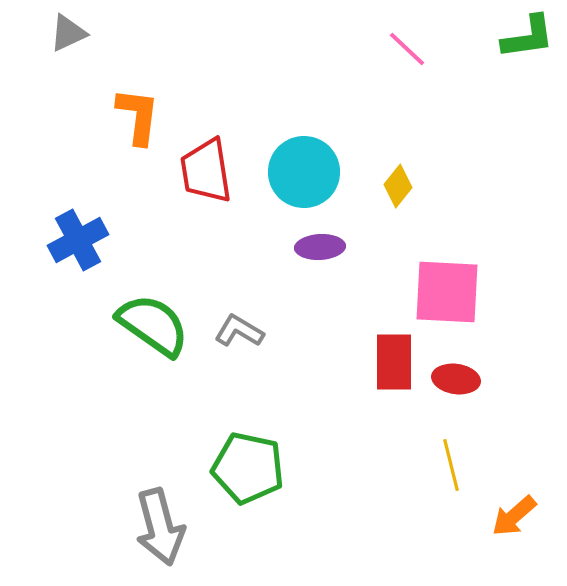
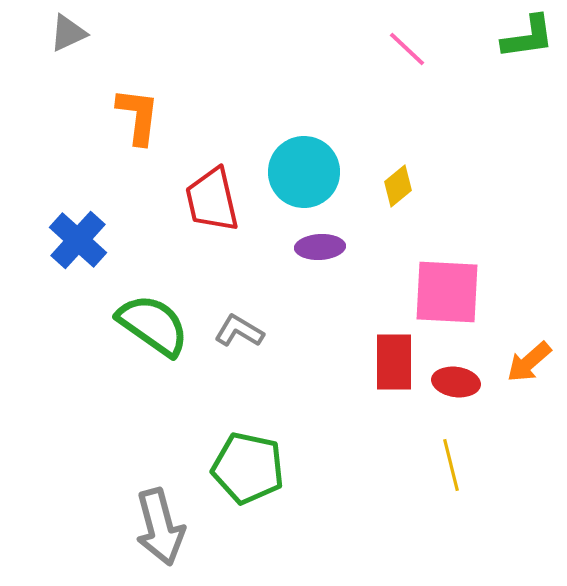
red trapezoid: moved 6 px right, 29 px down; rotated 4 degrees counterclockwise
yellow diamond: rotated 12 degrees clockwise
blue cross: rotated 20 degrees counterclockwise
red ellipse: moved 3 px down
orange arrow: moved 15 px right, 154 px up
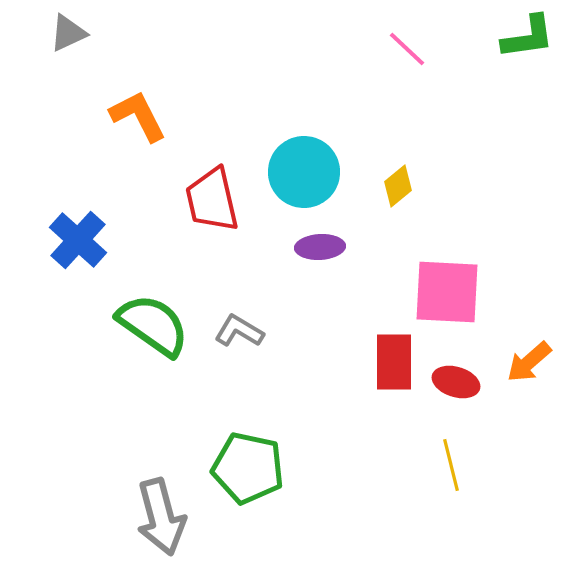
orange L-shape: rotated 34 degrees counterclockwise
red ellipse: rotated 9 degrees clockwise
gray arrow: moved 1 px right, 10 px up
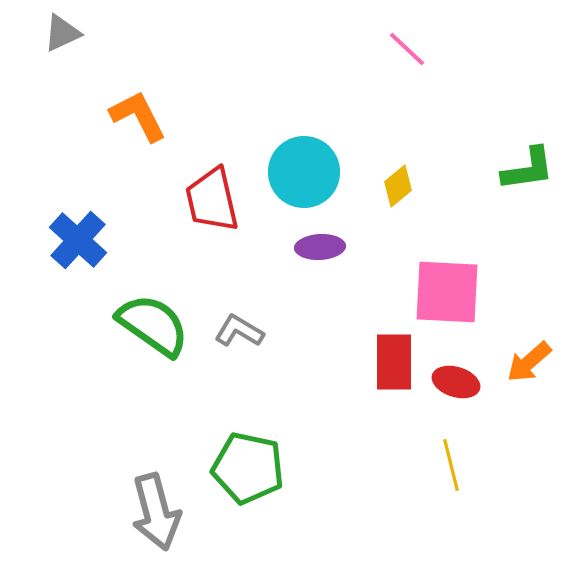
gray triangle: moved 6 px left
green L-shape: moved 132 px down
gray arrow: moved 5 px left, 5 px up
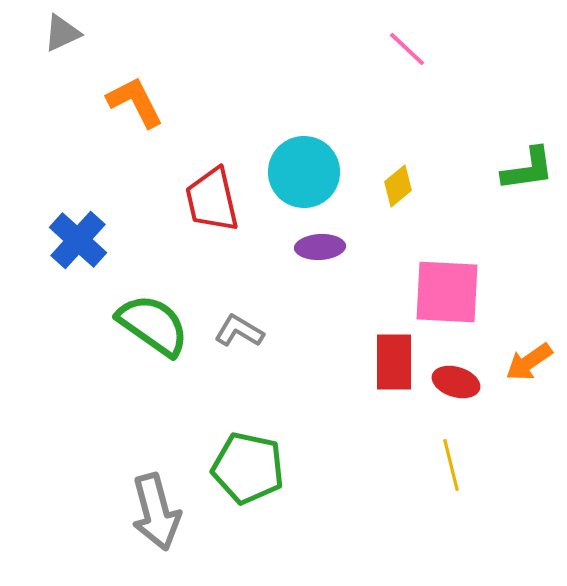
orange L-shape: moved 3 px left, 14 px up
orange arrow: rotated 6 degrees clockwise
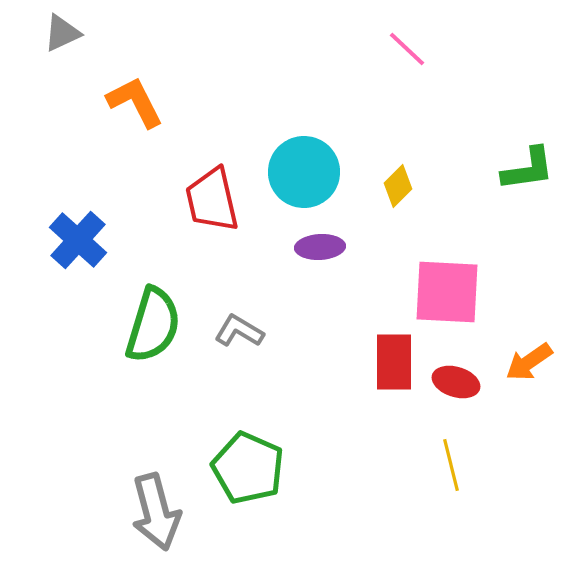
yellow diamond: rotated 6 degrees counterclockwise
green semicircle: rotated 72 degrees clockwise
green pentagon: rotated 12 degrees clockwise
